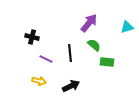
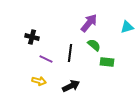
black line: rotated 12 degrees clockwise
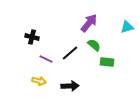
black line: rotated 42 degrees clockwise
black arrow: moved 1 px left; rotated 24 degrees clockwise
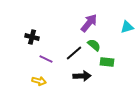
black line: moved 4 px right
black arrow: moved 12 px right, 10 px up
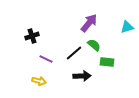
black cross: moved 1 px up; rotated 32 degrees counterclockwise
